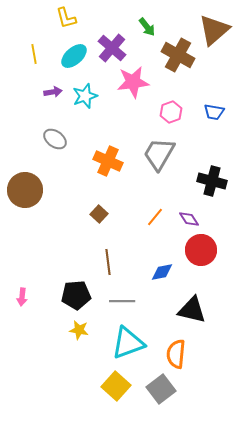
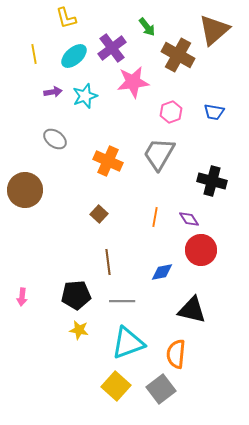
purple cross: rotated 12 degrees clockwise
orange line: rotated 30 degrees counterclockwise
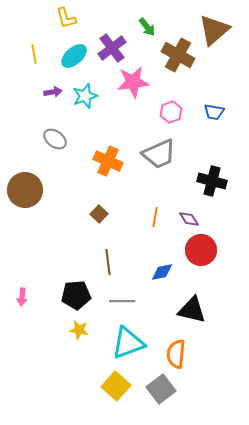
gray trapezoid: rotated 144 degrees counterclockwise
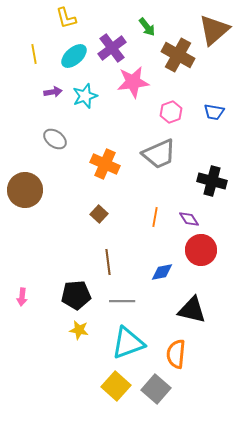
orange cross: moved 3 px left, 3 px down
gray square: moved 5 px left; rotated 12 degrees counterclockwise
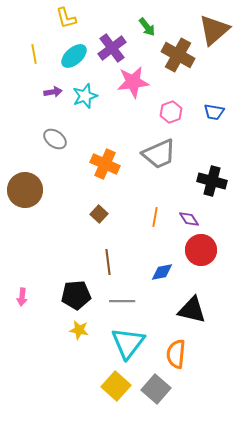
cyan triangle: rotated 33 degrees counterclockwise
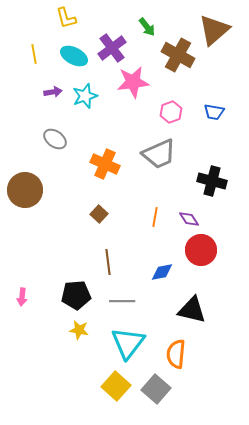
cyan ellipse: rotated 68 degrees clockwise
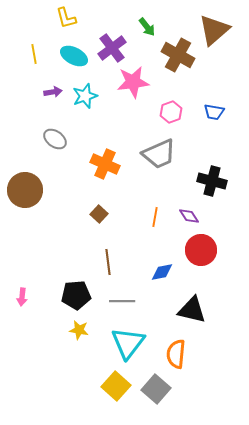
purple diamond: moved 3 px up
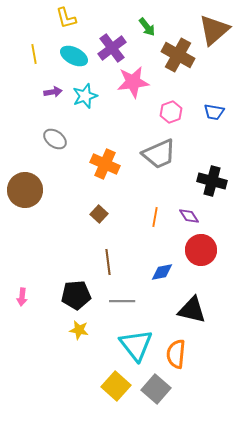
cyan triangle: moved 8 px right, 2 px down; rotated 15 degrees counterclockwise
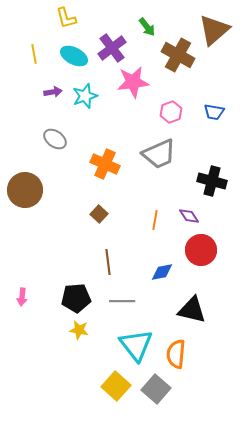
orange line: moved 3 px down
black pentagon: moved 3 px down
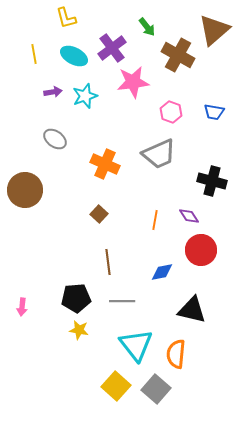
pink hexagon: rotated 20 degrees counterclockwise
pink arrow: moved 10 px down
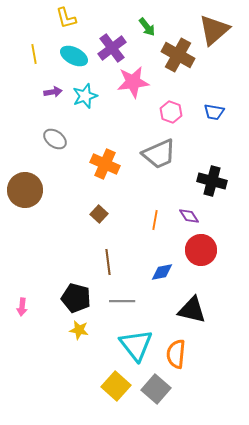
black pentagon: rotated 20 degrees clockwise
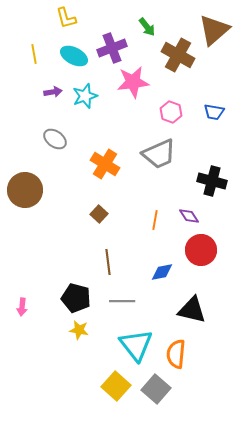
purple cross: rotated 16 degrees clockwise
orange cross: rotated 8 degrees clockwise
